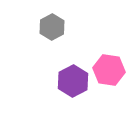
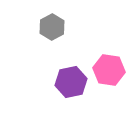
purple hexagon: moved 2 px left, 1 px down; rotated 16 degrees clockwise
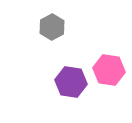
purple hexagon: rotated 20 degrees clockwise
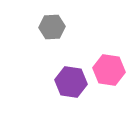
gray hexagon: rotated 25 degrees clockwise
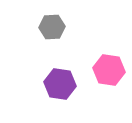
purple hexagon: moved 11 px left, 2 px down
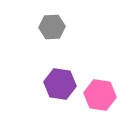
pink hexagon: moved 9 px left, 25 px down
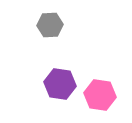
gray hexagon: moved 2 px left, 2 px up
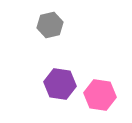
gray hexagon: rotated 10 degrees counterclockwise
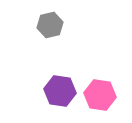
purple hexagon: moved 7 px down
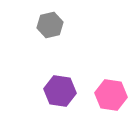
pink hexagon: moved 11 px right
